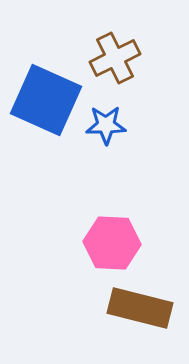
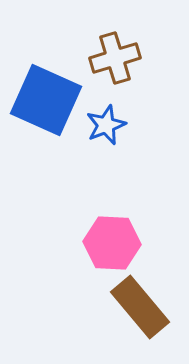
brown cross: rotated 9 degrees clockwise
blue star: rotated 21 degrees counterclockwise
brown rectangle: moved 1 px up; rotated 36 degrees clockwise
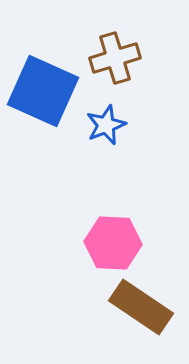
blue square: moved 3 px left, 9 px up
pink hexagon: moved 1 px right
brown rectangle: moved 1 px right; rotated 16 degrees counterclockwise
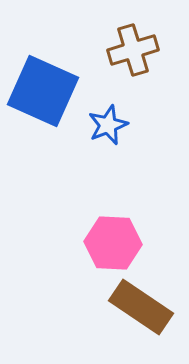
brown cross: moved 18 px right, 8 px up
blue star: moved 2 px right
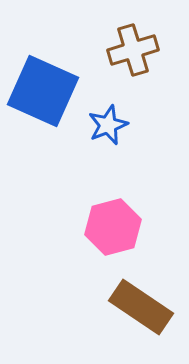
pink hexagon: moved 16 px up; rotated 18 degrees counterclockwise
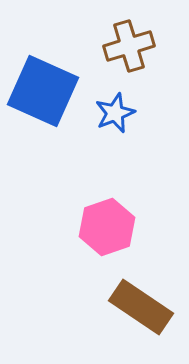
brown cross: moved 4 px left, 4 px up
blue star: moved 7 px right, 12 px up
pink hexagon: moved 6 px left; rotated 4 degrees counterclockwise
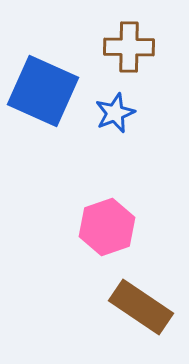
brown cross: moved 1 px down; rotated 18 degrees clockwise
